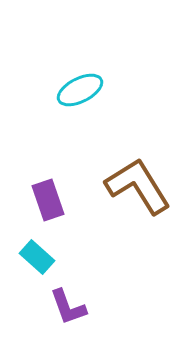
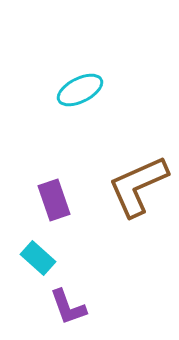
brown L-shape: rotated 82 degrees counterclockwise
purple rectangle: moved 6 px right
cyan rectangle: moved 1 px right, 1 px down
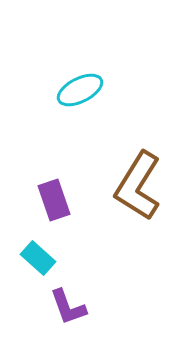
brown L-shape: rotated 34 degrees counterclockwise
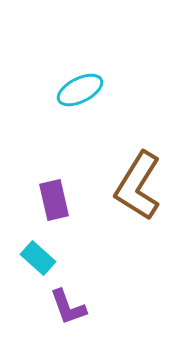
purple rectangle: rotated 6 degrees clockwise
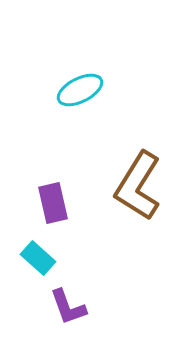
purple rectangle: moved 1 px left, 3 px down
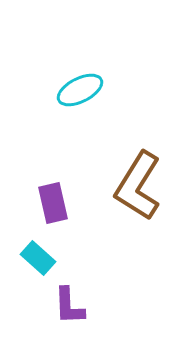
purple L-shape: moved 1 px right, 1 px up; rotated 18 degrees clockwise
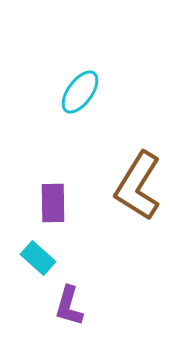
cyan ellipse: moved 2 px down; rotated 27 degrees counterclockwise
purple rectangle: rotated 12 degrees clockwise
purple L-shape: rotated 18 degrees clockwise
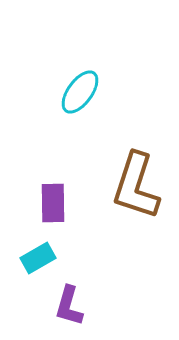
brown L-shape: moved 2 px left; rotated 14 degrees counterclockwise
cyan rectangle: rotated 72 degrees counterclockwise
